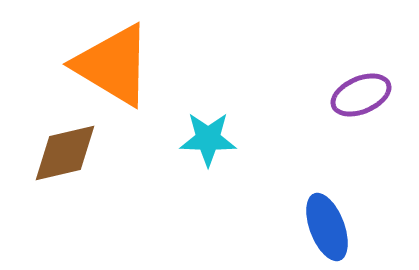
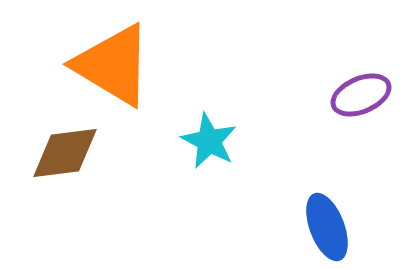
cyan star: moved 1 px right, 2 px down; rotated 26 degrees clockwise
brown diamond: rotated 6 degrees clockwise
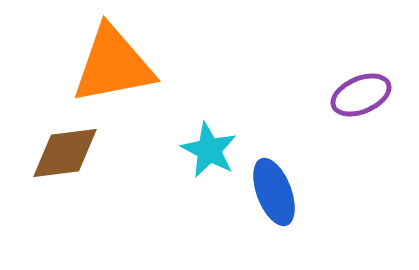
orange triangle: rotated 42 degrees counterclockwise
cyan star: moved 9 px down
blue ellipse: moved 53 px left, 35 px up
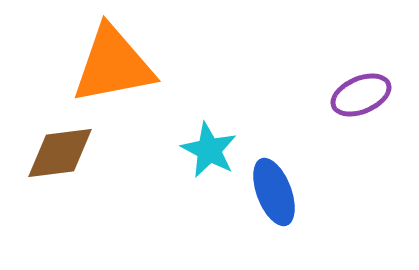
brown diamond: moved 5 px left
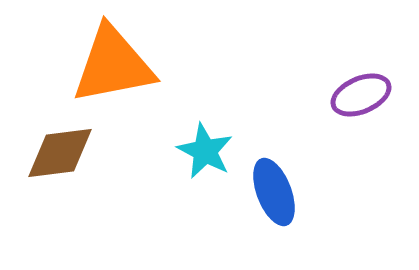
cyan star: moved 4 px left, 1 px down
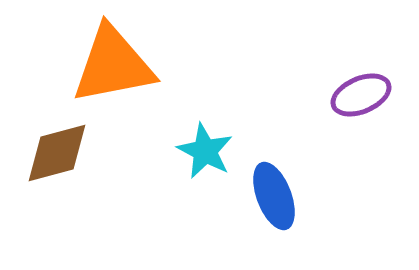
brown diamond: moved 3 px left; rotated 8 degrees counterclockwise
blue ellipse: moved 4 px down
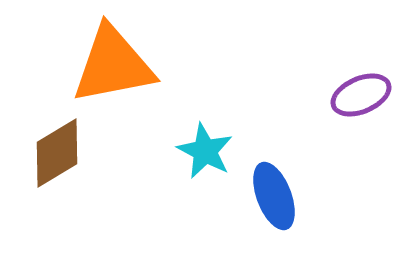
brown diamond: rotated 16 degrees counterclockwise
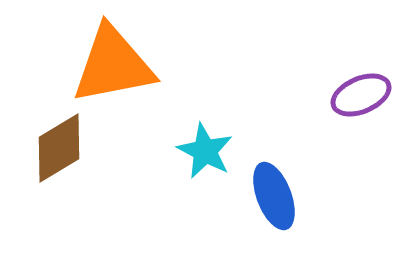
brown diamond: moved 2 px right, 5 px up
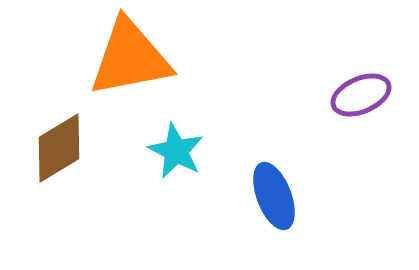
orange triangle: moved 17 px right, 7 px up
cyan star: moved 29 px left
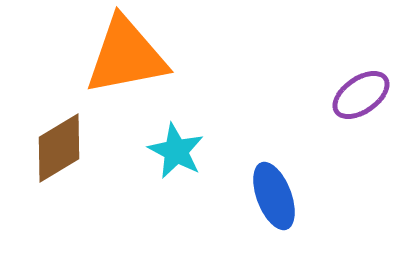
orange triangle: moved 4 px left, 2 px up
purple ellipse: rotated 12 degrees counterclockwise
